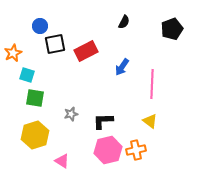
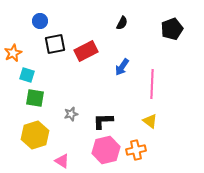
black semicircle: moved 2 px left, 1 px down
blue circle: moved 5 px up
pink hexagon: moved 2 px left
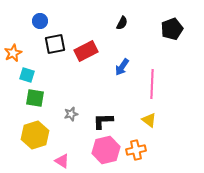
yellow triangle: moved 1 px left, 1 px up
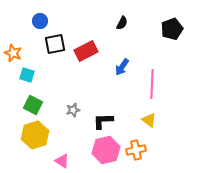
orange star: rotated 24 degrees counterclockwise
green square: moved 2 px left, 7 px down; rotated 18 degrees clockwise
gray star: moved 2 px right, 4 px up
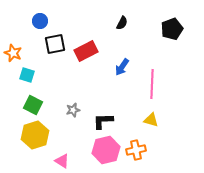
yellow triangle: moved 2 px right; rotated 21 degrees counterclockwise
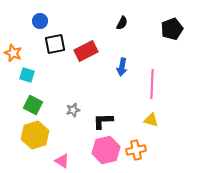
blue arrow: rotated 24 degrees counterclockwise
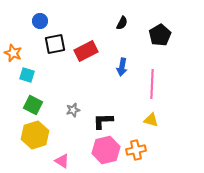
black pentagon: moved 12 px left, 6 px down; rotated 10 degrees counterclockwise
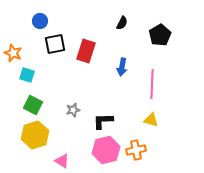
red rectangle: rotated 45 degrees counterclockwise
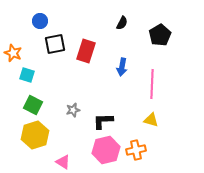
pink triangle: moved 1 px right, 1 px down
